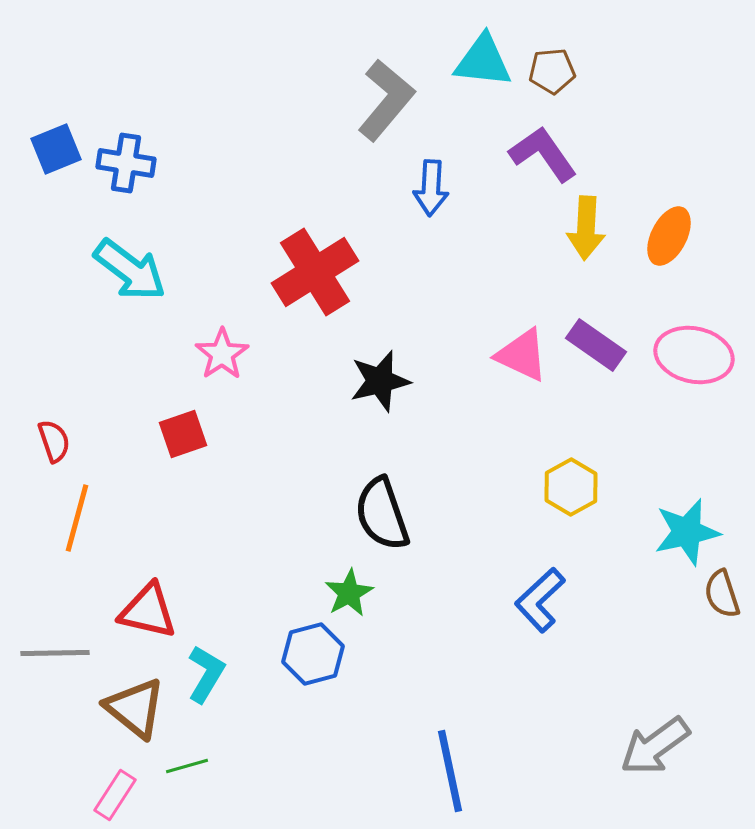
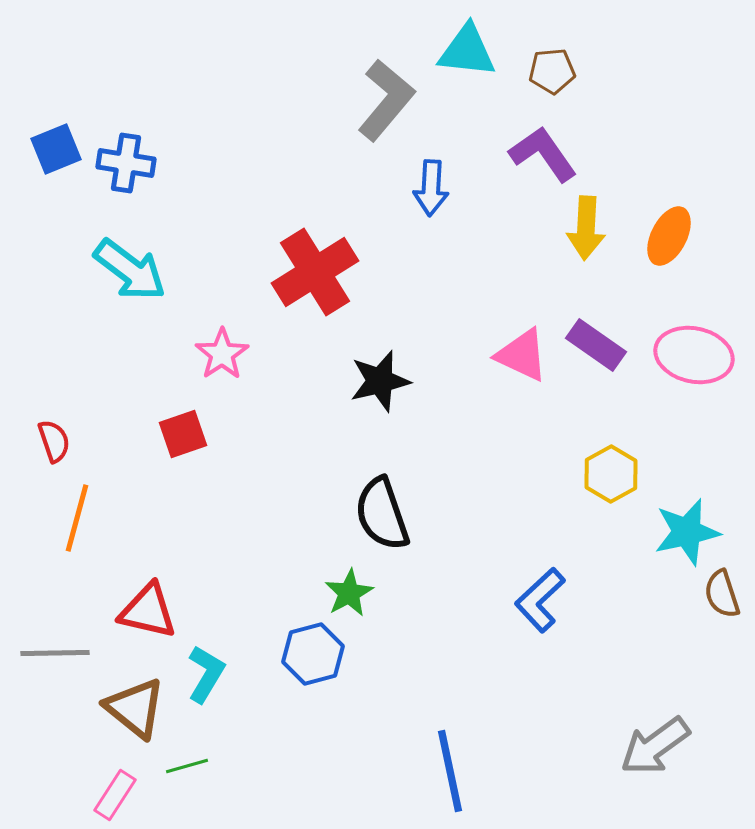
cyan triangle: moved 16 px left, 10 px up
yellow hexagon: moved 40 px right, 13 px up
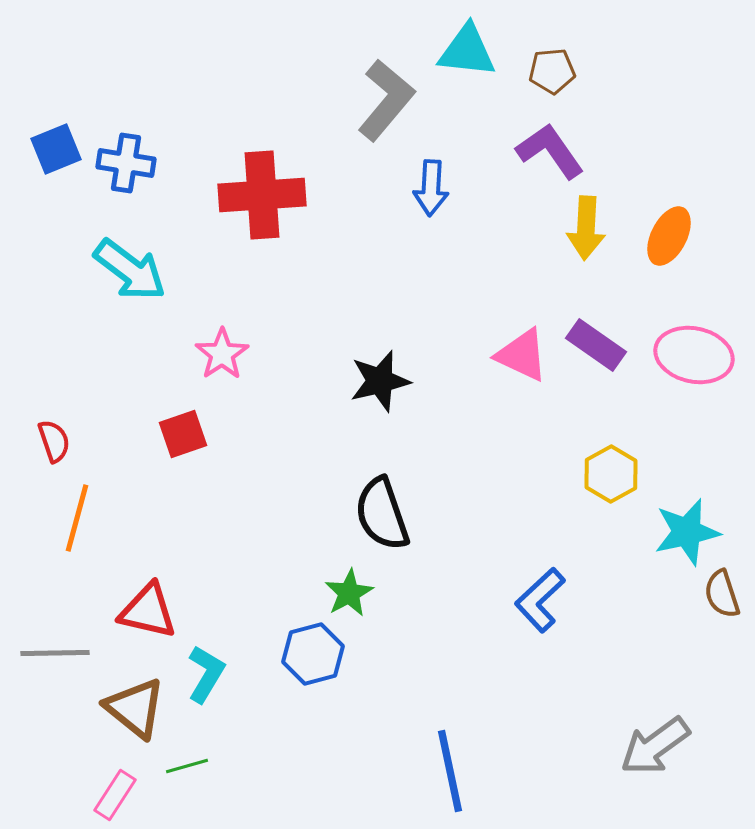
purple L-shape: moved 7 px right, 3 px up
red cross: moved 53 px left, 77 px up; rotated 28 degrees clockwise
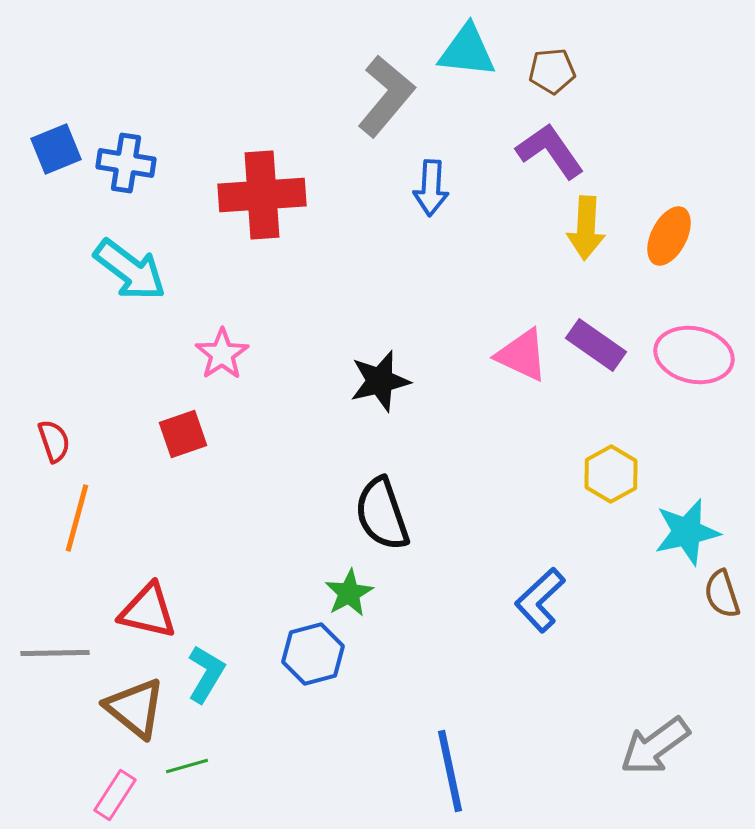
gray L-shape: moved 4 px up
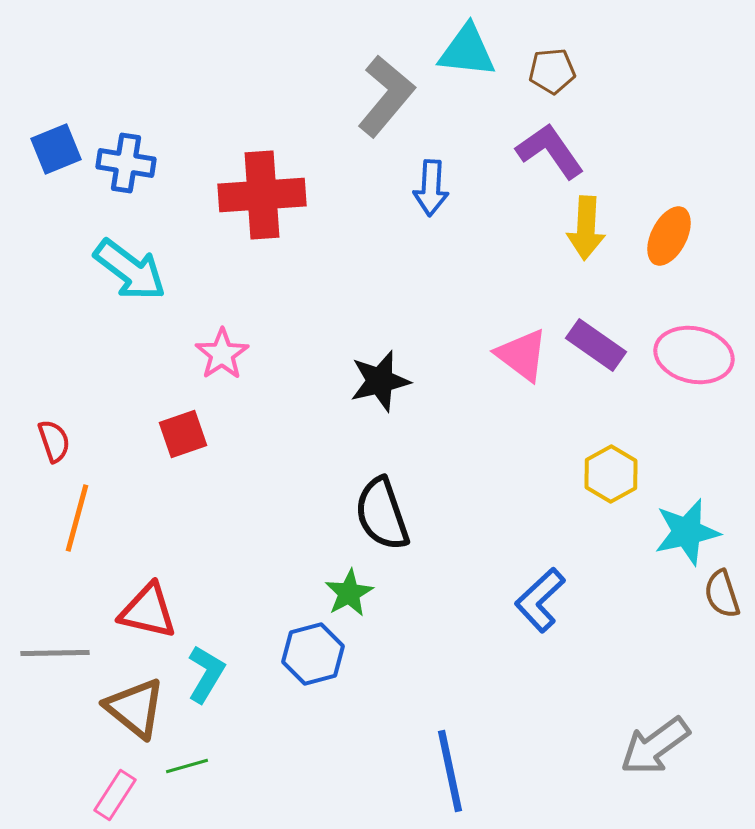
pink triangle: rotated 12 degrees clockwise
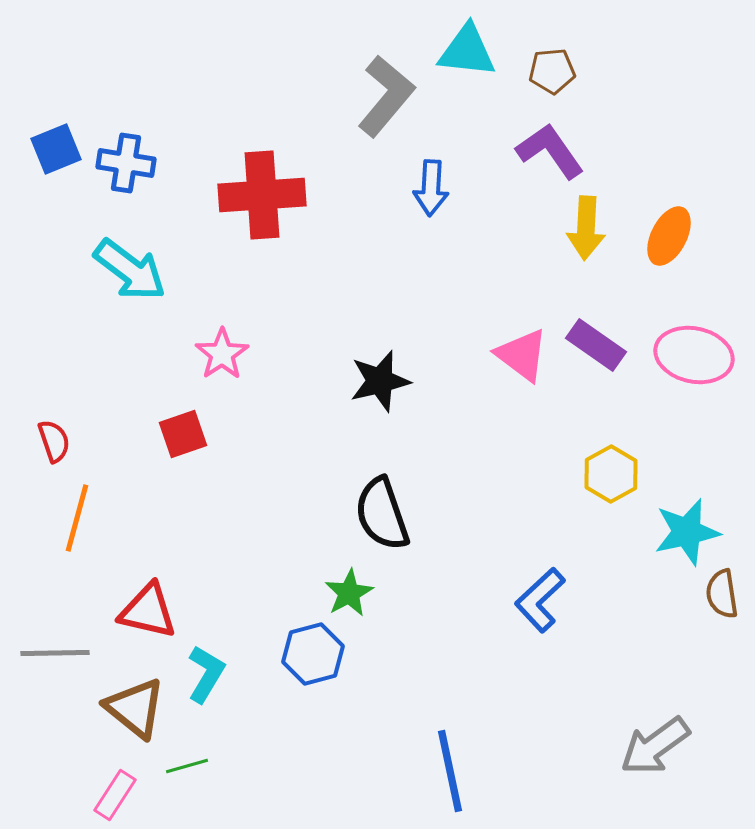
brown semicircle: rotated 9 degrees clockwise
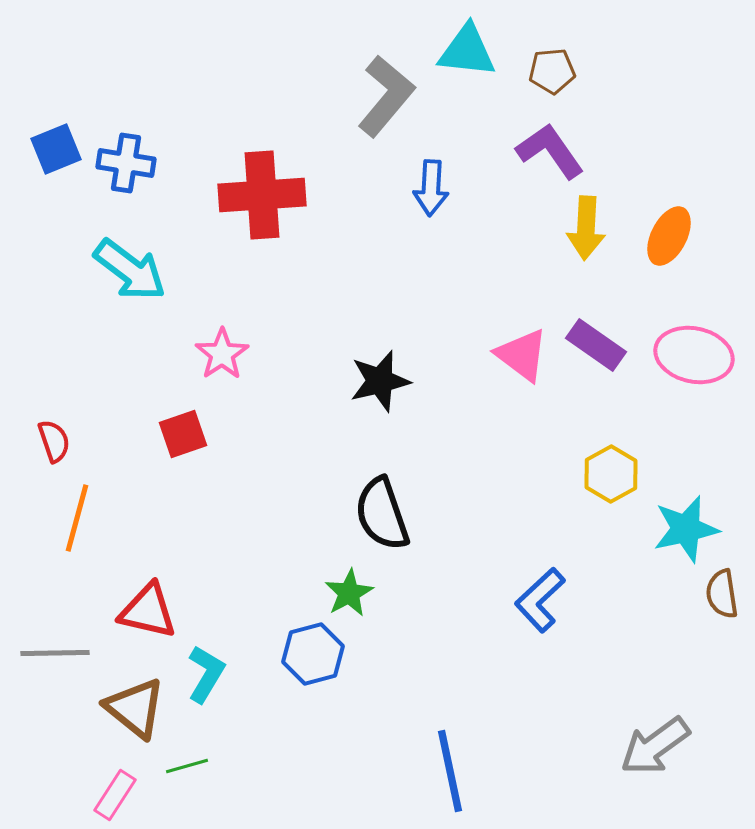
cyan star: moved 1 px left, 3 px up
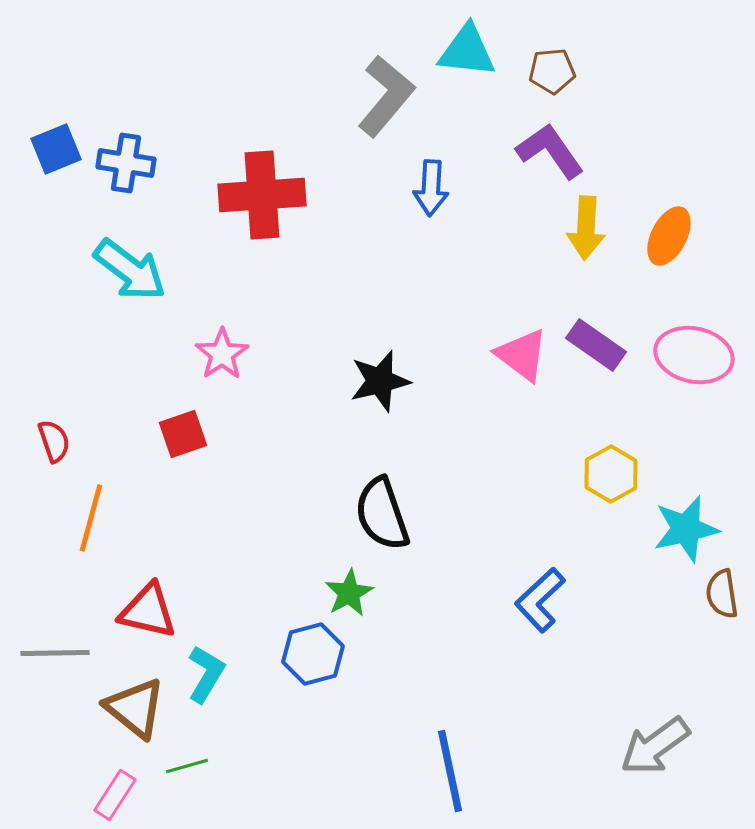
orange line: moved 14 px right
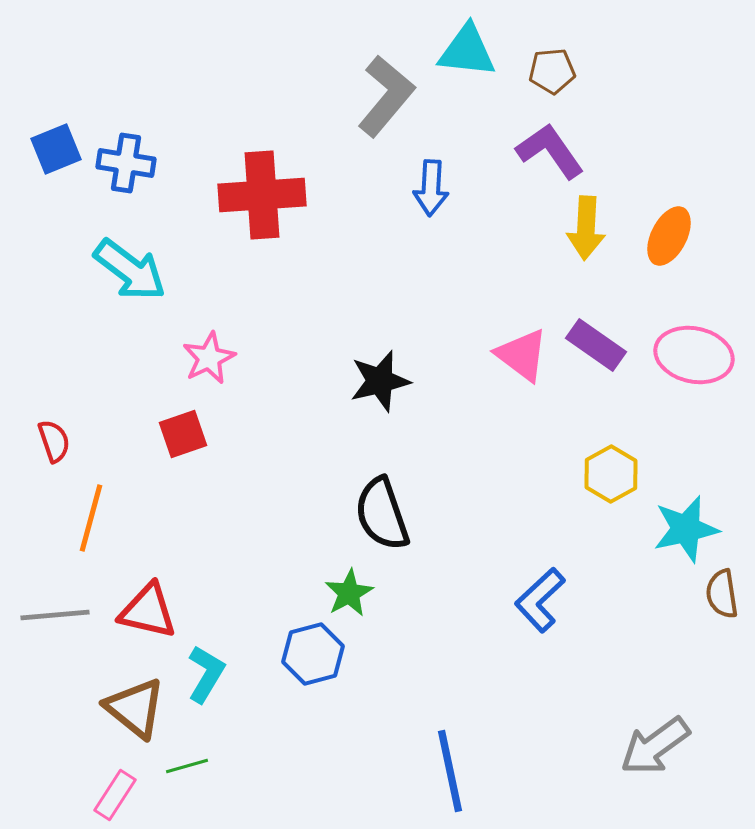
pink star: moved 13 px left, 4 px down; rotated 8 degrees clockwise
gray line: moved 38 px up; rotated 4 degrees counterclockwise
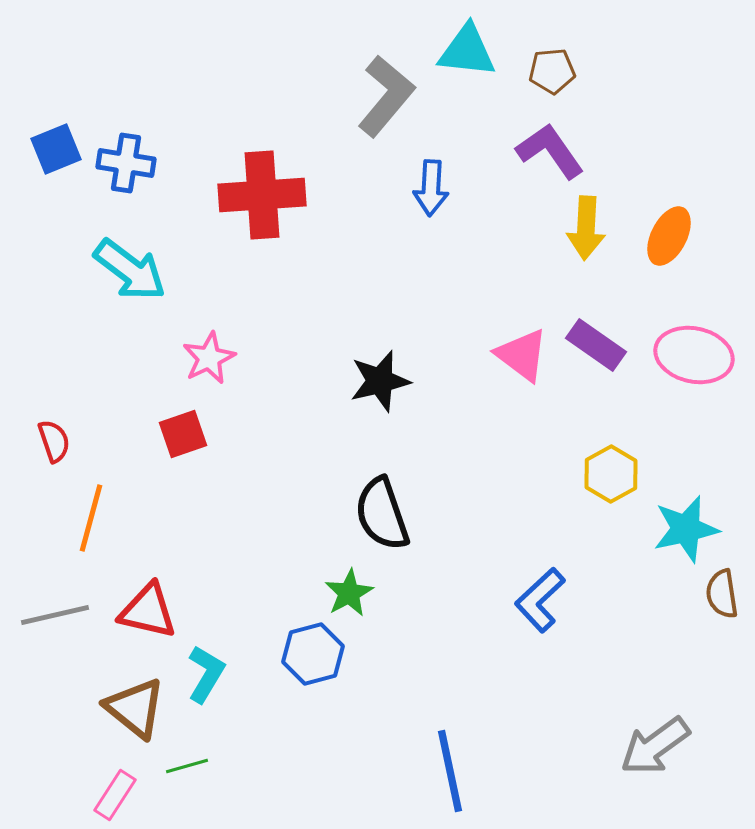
gray line: rotated 8 degrees counterclockwise
